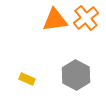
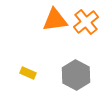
orange cross: moved 4 px down
yellow rectangle: moved 1 px right, 6 px up
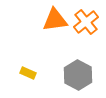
gray hexagon: moved 2 px right
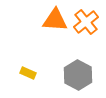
orange triangle: rotated 12 degrees clockwise
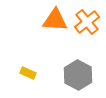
orange cross: moved 1 px right
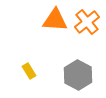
yellow rectangle: moved 1 px right, 2 px up; rotated 35 degrees clockwise
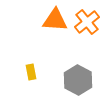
yellow rectangle: moved 2 px right, 1 px down; rotated 21 degrees clockwise
gray hexagon: moved 5 px down
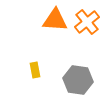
yellow rectangle: moved 4 px right, 2 px up
gray hexagon: rotated 20 degrees counterclockwise
